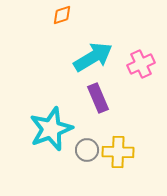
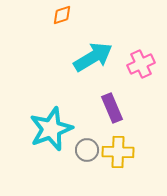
purple rectangle: moved 14 px right, 10 px down
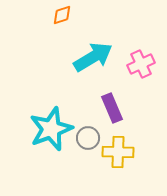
gray circle: moved 1 px right, 12 px up
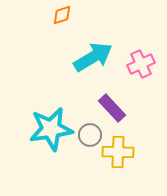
purple rectangle: rotated 20 degrees counterclockwise
cyan star: rotated 12 degrees clockwise
gray circle: moved 2 px right, 3 px up
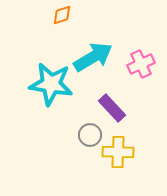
cyan star: moved 45 px up; rotated 18 degrees clockwise
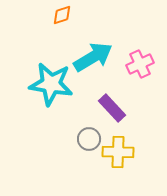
pink cross: moved 1 px left
gray circle: moved 1 px left, 4 px down
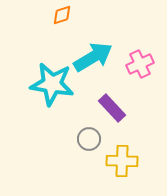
cyan star: moved 1 px right
yellow cross: moved 4 px right, 9 px down
